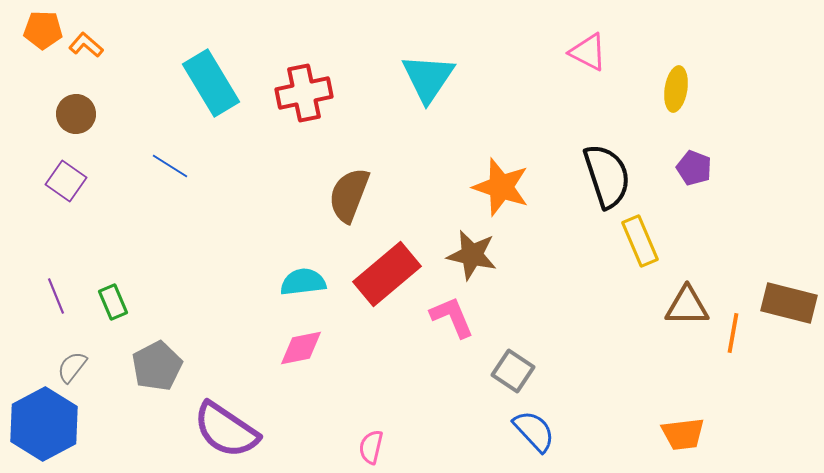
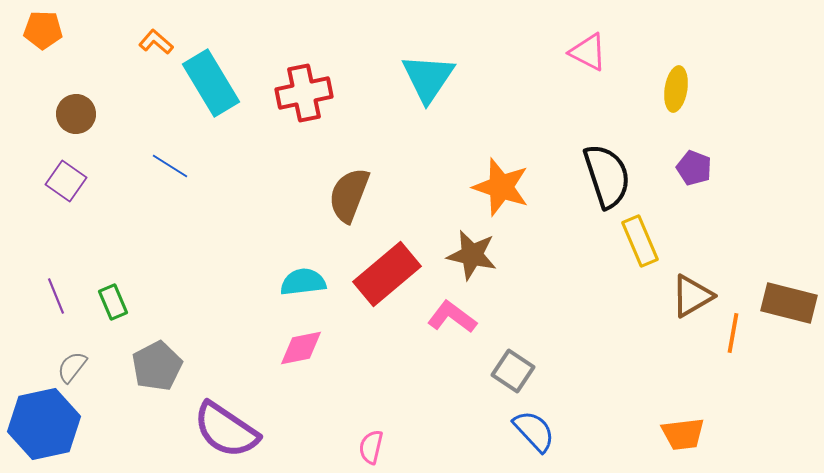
orange L-shape: moved 70 px right, 3 px up
brown triangle: moved 5 px right, 10 px up; rotated 30 degrees counterclockwise
pink L-shape: rotated 30 degrees counterclockwise
blue hexagon: rotated 16 degrees clockwise
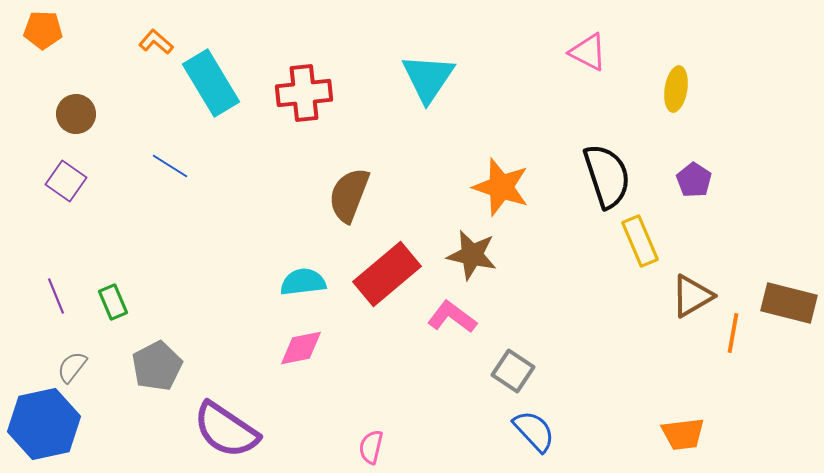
red cross: rotated 6 degrees clockwise
purple pentagon: moved 12 px down; rotated 12 degrees clockwise
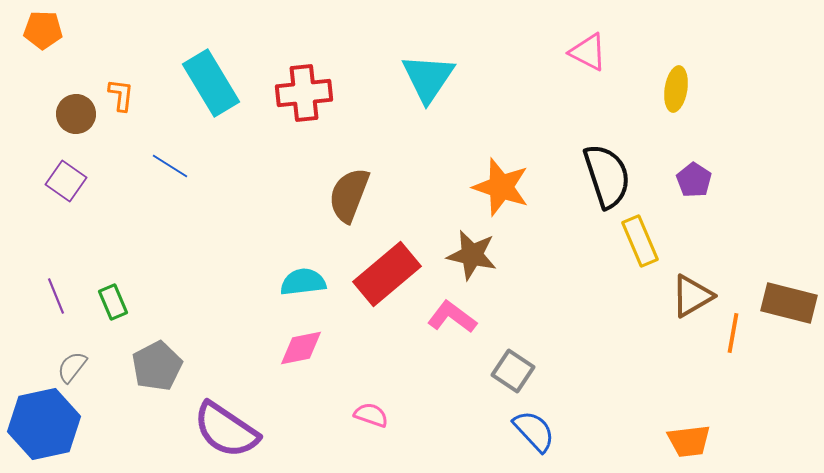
orange L-shape: moved 35 px left, 53 px down; rotated 56 degrees clockwise
orange trapezoid: moved 6 px right, 7 px down
pink semicircle: moved 32 px up; rotated 96 degrees clockwise
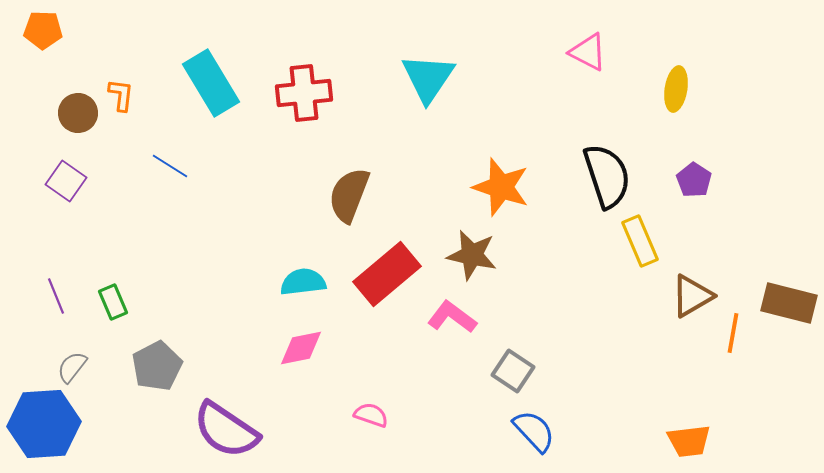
brown circle: moved 2 px right, 1 px up
blue hexagon: rotated 8 degrees clockwise
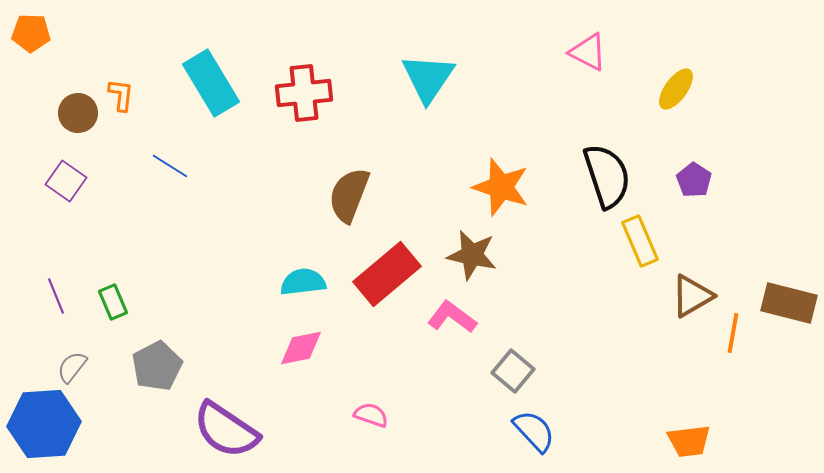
orange pentagon: moved 12 px left, 3 px down
yellow ellipse: rotated 27 degrees clockwise
gray square: rotated 6 degrees clockwise
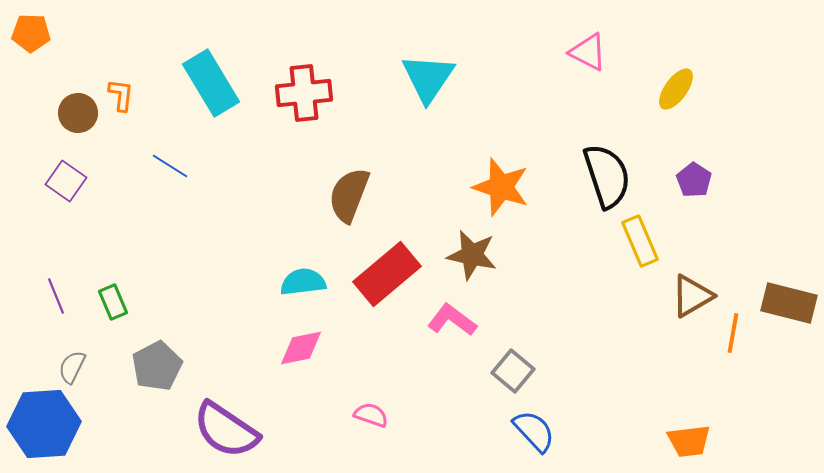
pink L-shape: moved 3 px down
gray semicircle: rotated 12 degrees counterclockwise
